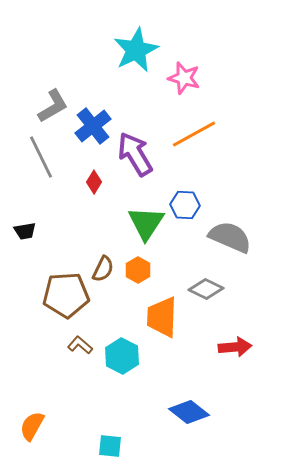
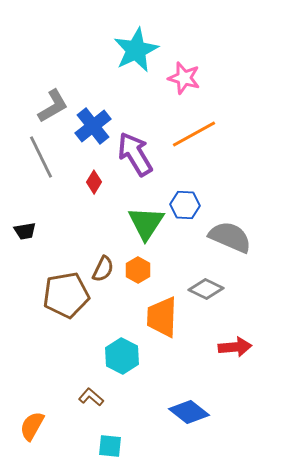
brown pentagon: rotated 6 degrees counterclockwise
brown L-shape: moved 11 px right, 52 px down
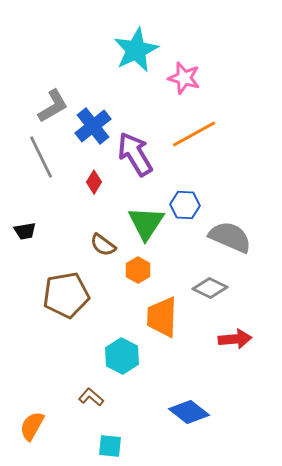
brown semicircle: moved 24 px up; rotated 100 degrees clockwise
gray diamond: moved 4 px right, 1 px up
red arrow: moved 8 px up
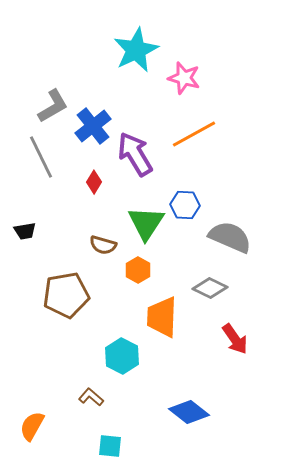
brown semicircle: rotated 20 degrees counterclockwise
red arrow: rotated 60 degrees clockwise
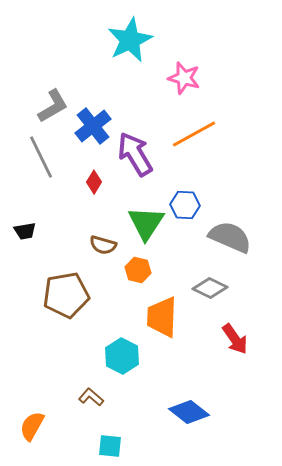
cyan star: moved 6 px left, 10 px up
orange hexagon: rotated 15 degrees counterclockwise
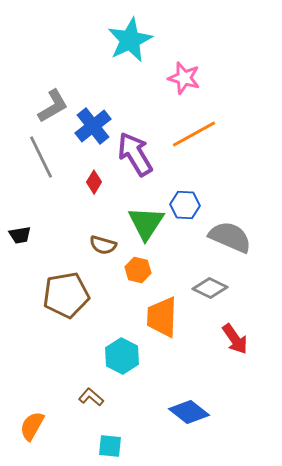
black trapezoid: moved 5 px left, 4 px down
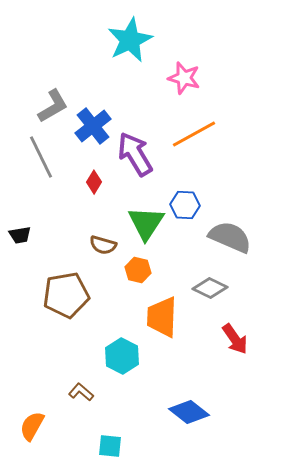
brown L-shape: moved 10 px left, 5 px up
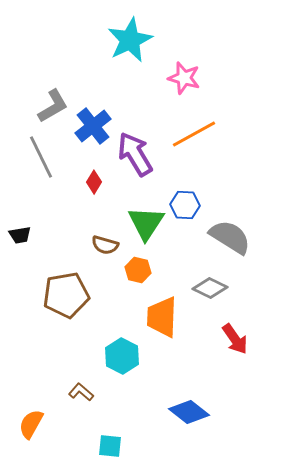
gray semicircle: rotated 9 degrees clockwise
brown semicircle: moved 2 px right
orange semicircle: moved 1 px left, 2 px up
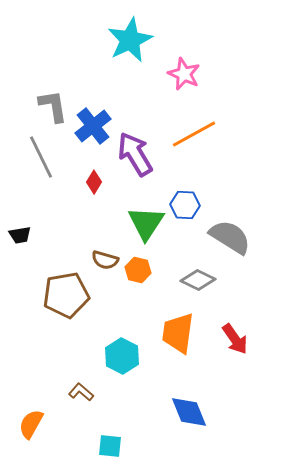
pink star: moved 4 px up; rotated 8 degrees clockwise
gray L-shape: rotated 69 degrees counterclockwise
brown semicircle: moved 15 px down
gray diamond: moved 12 px left, 8 px up
orange trapezoid: moved 16 px right, 16 px down; rotated 6 degrees clockwise
blue diamond: rotated 30 degrees clockwise
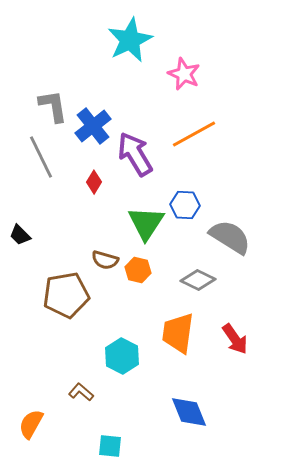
black trapezoid: rotated 55 degrees clockwise
